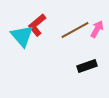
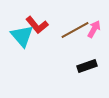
red L-shape: rotated 90 degrees counterclockwise
pink arrow: moved 3 px left
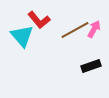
red L-shape: moved 2 px right, 5 px up
black rectangle: moved 4 px right
